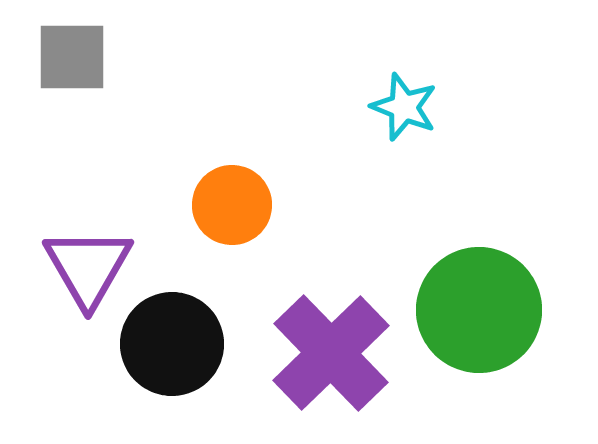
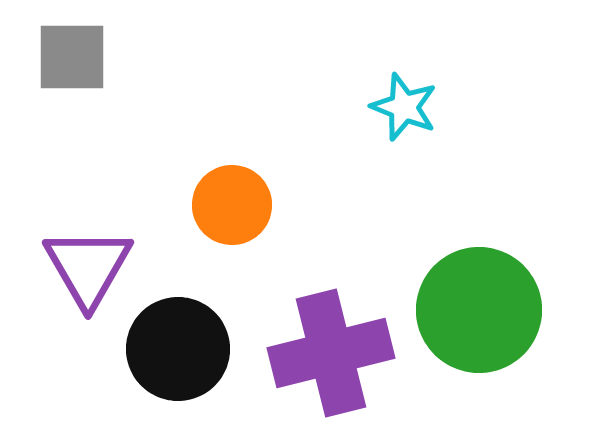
black circle: moved 6 px right, 5 px down
purple cross: rotated 30 degrees clockwise
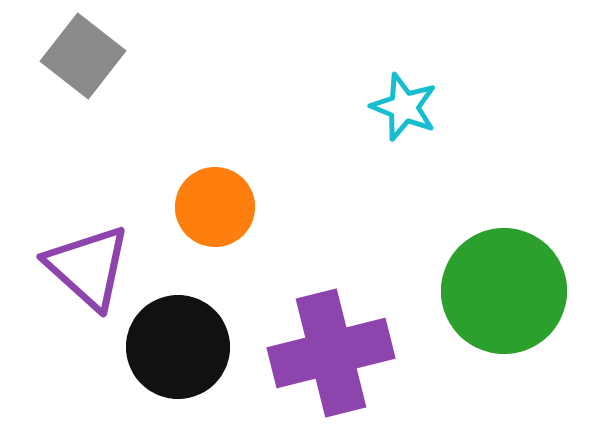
gray square: moved 11 px right, 1 px up; rotated 38 degrees clockwise
orange circle: moved 17 px left, 2 px down
purple triangle: rotated 18 degrees counterclockwise
green circle: moved 25 px right, 19 px up
black circle: moved 2 px up
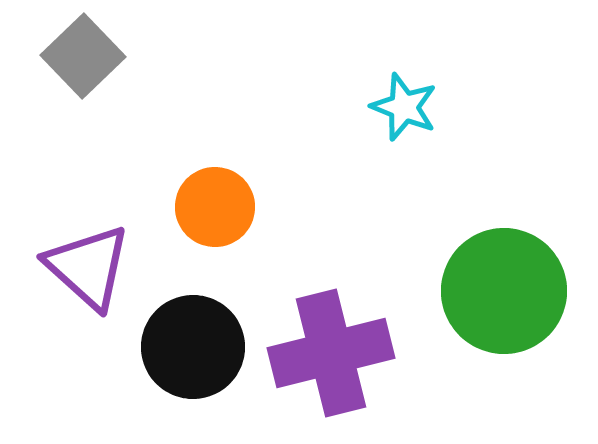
gray square: rotated 8 degrees clockwise
black circle: moved 15 px right
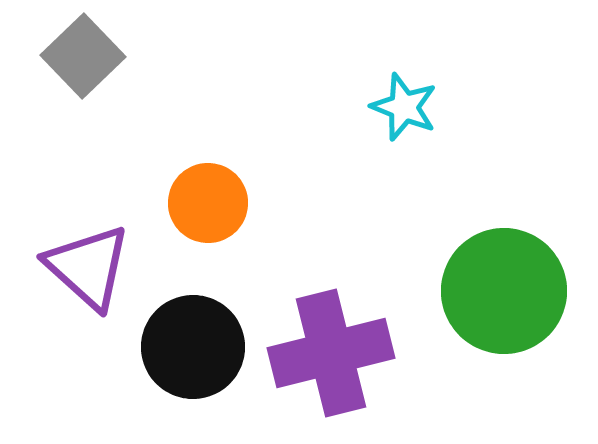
orange circle: moved 7 px left, 4 px up
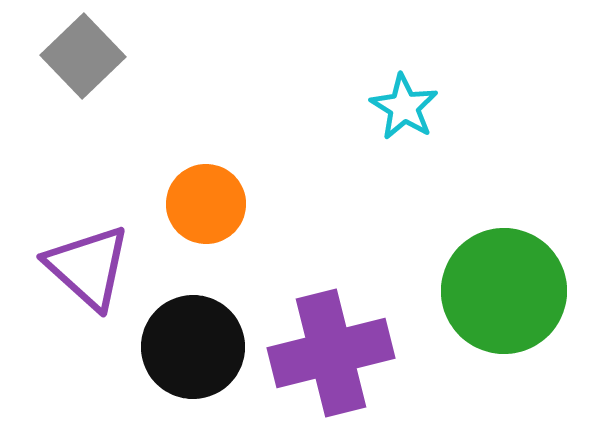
cyan star: rotated 10 degrees clockwise
orange circle: moved 2 px left, 1 px down
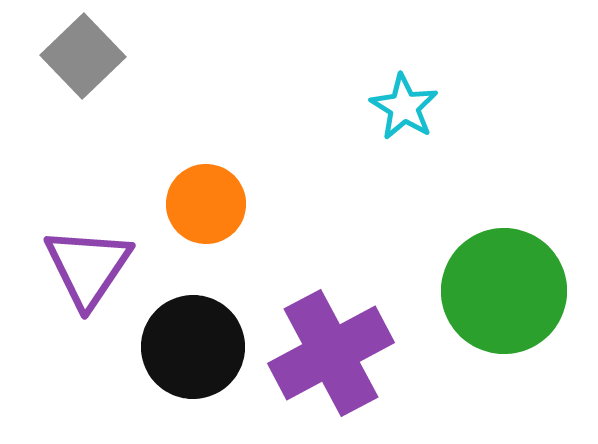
purple triangle: rotated 22 degrees clockwise
purple cross: rotated 14 degrees counterclockwise
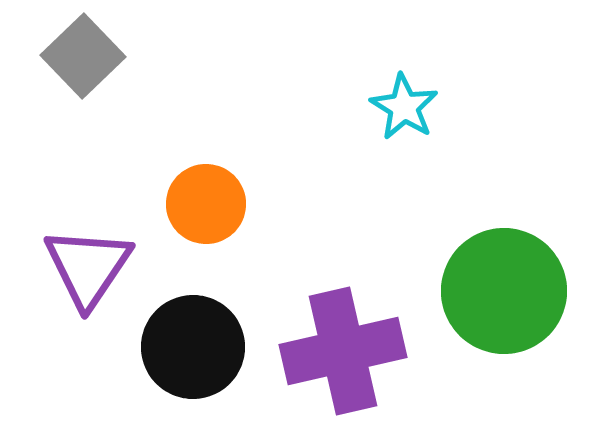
purple cross: moved 12 px right, 2 px up; rotated 15 degrees clockwise
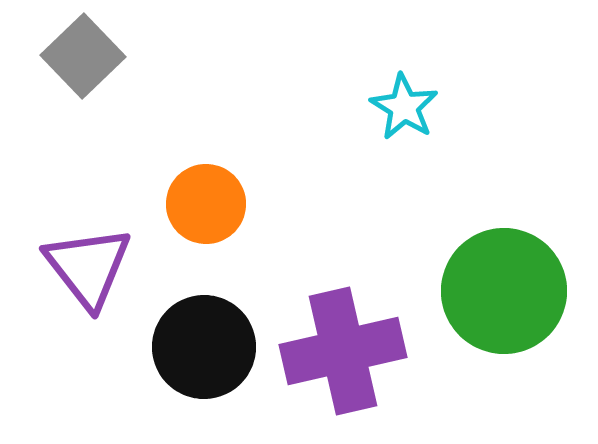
purple triangle: rotated 12 degrees counterclockwise
black circle: moved 11 px right
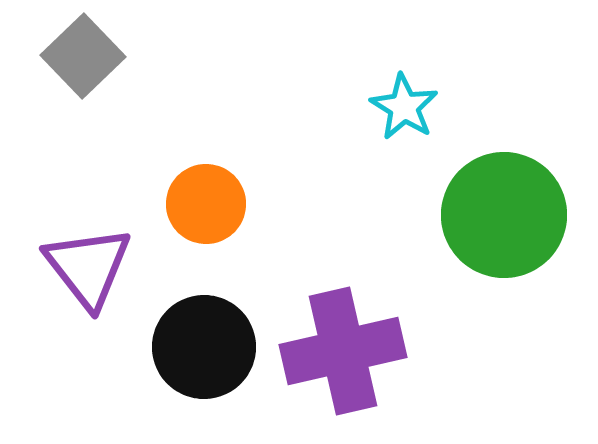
green circle: moved 76 px up
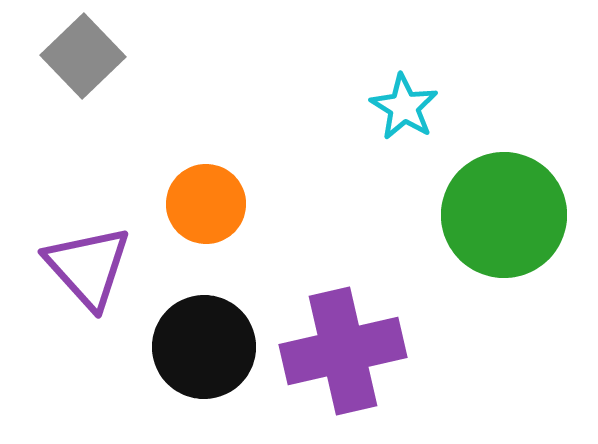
purple triangle: rotated 4 degrees counterclockwise
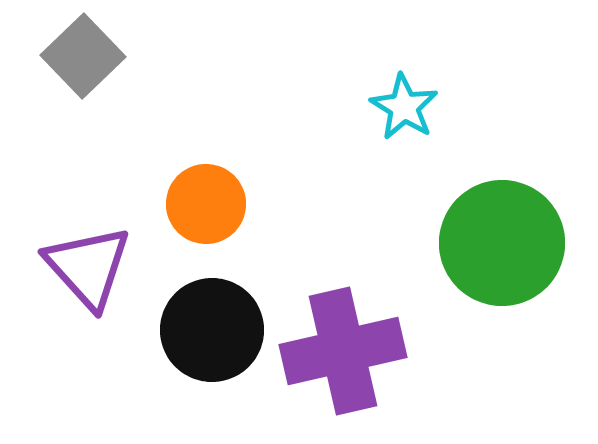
green circle: moved 2 px left, 28 px down
black circle: moved 8 px right, 17 px up
